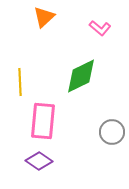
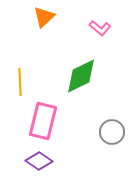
pink rectangle: rotated 9 degrees clockwise
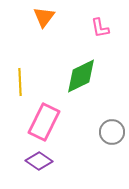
orange triangle: rotated 10 degrees counterclockwise
pink L-shape: rotated 40 degrees clockwise
pink rectangle: moved 1 px right, 1 px down; rotated 12 degrees clockwise
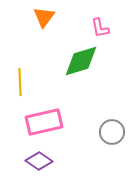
green diamond: moved 15 px up; rotated 9 degrees clockwise
pink rectangle: rotated 51 degrees clockwise
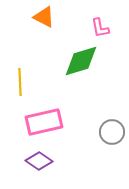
orange triangle: rotated 40 degrees counterclockwise
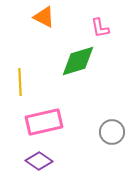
green diamond: moved 3 px left
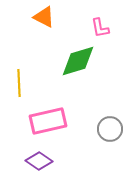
yellow line: moved 1 px left, 1 px down
pink rectangle: moved 4 px right, 1 px up
gray circle: moved 2 px left, 3 px up
